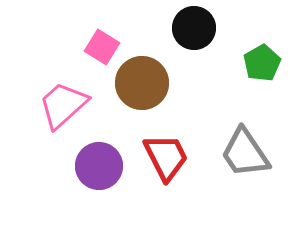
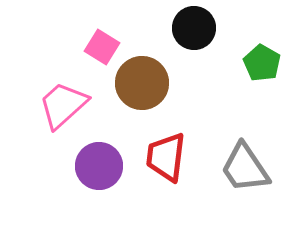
green pentagon: rotated 12 degrees counterclockwise
gray trapezoid: moved 15 px down
red trapezoid: rotated 146 degrees counterclockwise
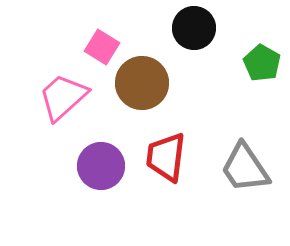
pink trapezoid: moved 8 px up
purple circle: moved 2 px right
